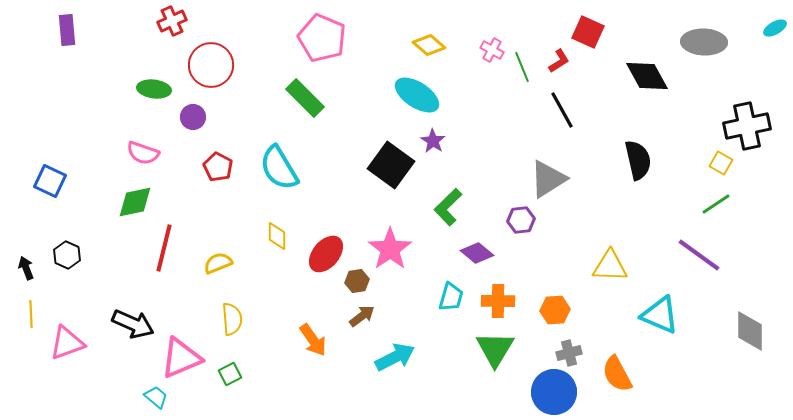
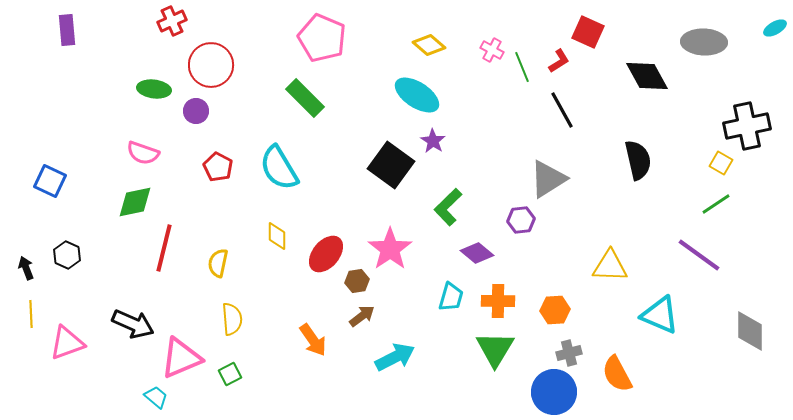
purple circle at (193, 117): moved 3 px right, 6 px up
yellow semicircle at (218, 263): rotated 56 degrees counterclockwise
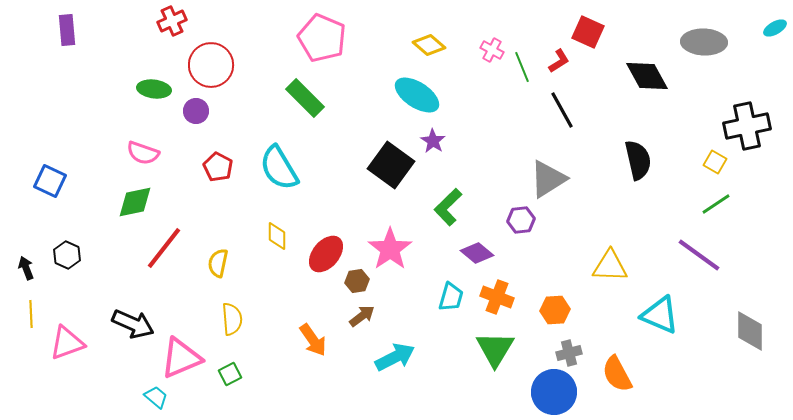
yellow square at (721, 163): moved 6 px left, 1 px up
red line at (164, 248): rotated 24 degrees clockwise
orange cross at (498, 301): moved 1 px left, 4 px up; rotated 20 degrees clockwise
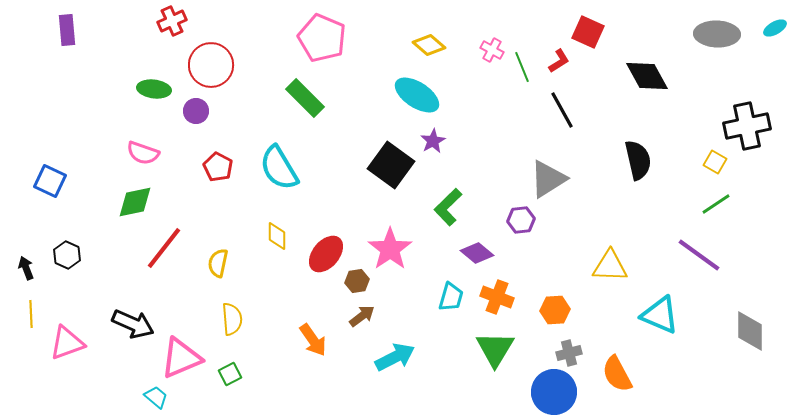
gray ellipse at (704, 42): moved 13 px right, 8 px up
purple star at (433, 141): rotated 10 degrees clockwise
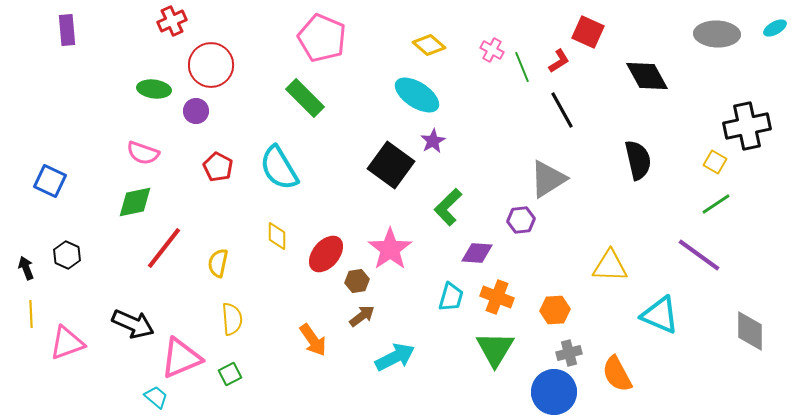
purple diamond at (477, 253): rotated 36 degrees counterclockwise
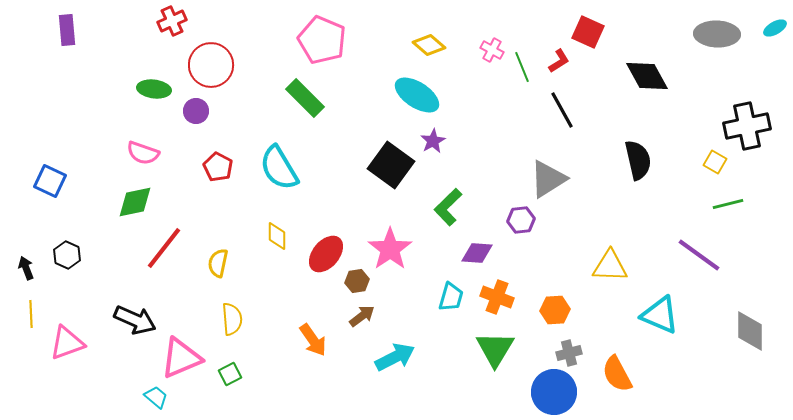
pink pentagon at (322, 38): moved 2 px down
green line at (716, 204): moved 12 px right; rotated 20 degrees clockwise
black arrow at (133, 324): moved 2 px right, 4 px up
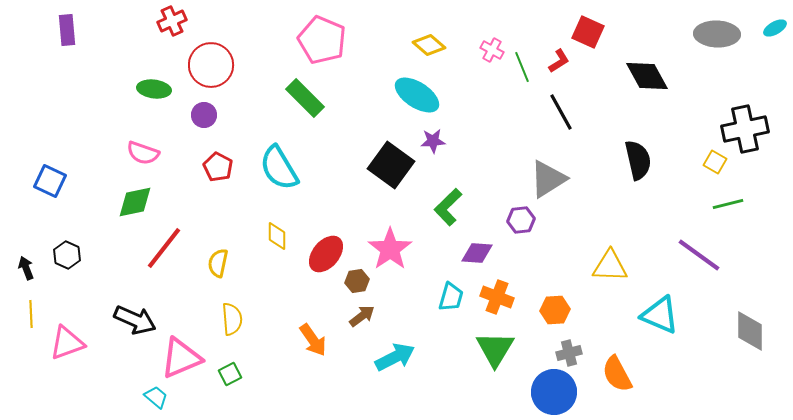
black line at (562, 110): moved 1 px left, 2 px down
purple circle at (196, 111): moved 8 px right, 4 px down
black cross at (747, 126): moved 2 px left, 3 px down
purple star at (433, 141): rotated 25 degrees clockwise
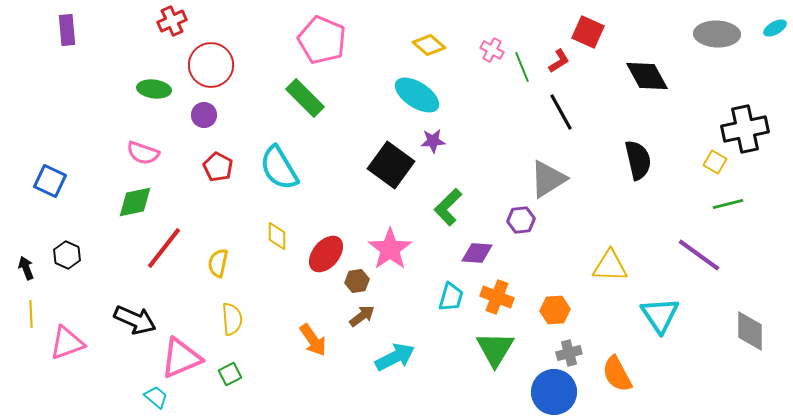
cyan triangle at (660, 315): rotated 33 degrees clockwise
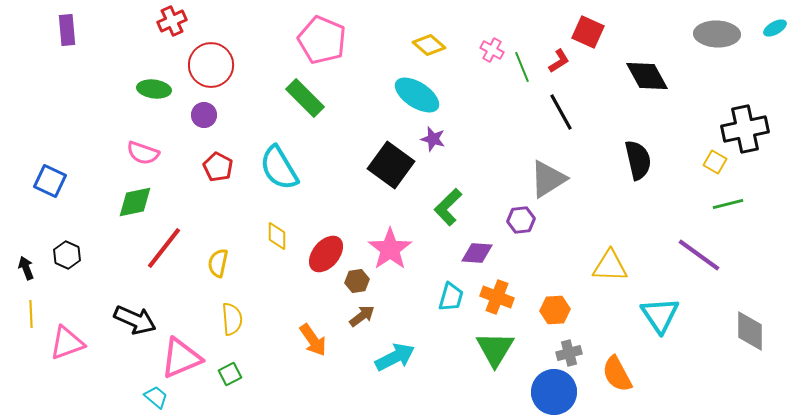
purple star at (433, 141): moved 2 px up; rotated 20 degrees clockwise
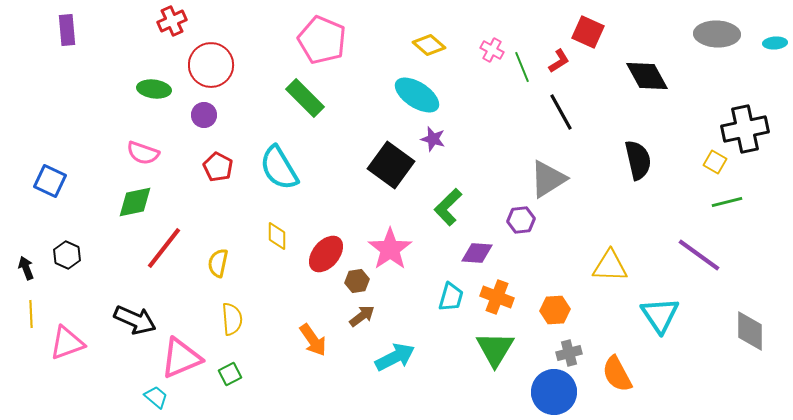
cyan ellipse at (775, 28): moved 15 px down; rotated 25 degrees clockwise
green line at (728, 204): moved 1 px left, 2 px up
